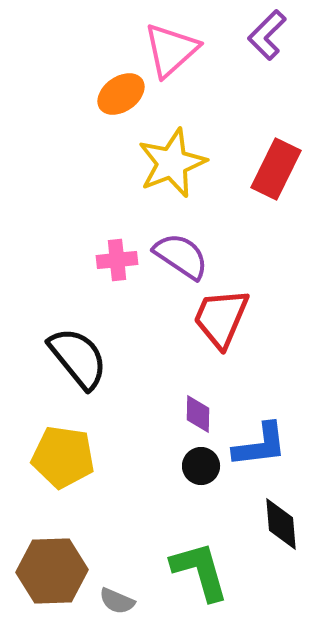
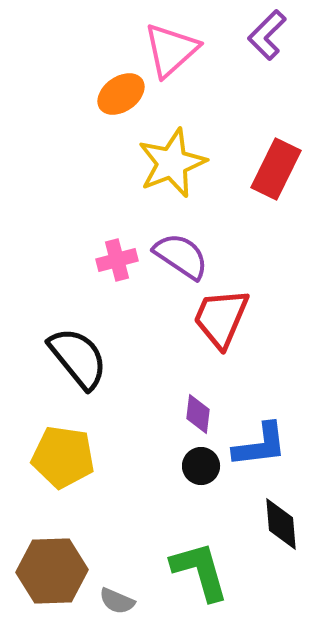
pink cross: rotated 9 degrees counterclockwise
purple diamond: rotated 6 degrees clockwise
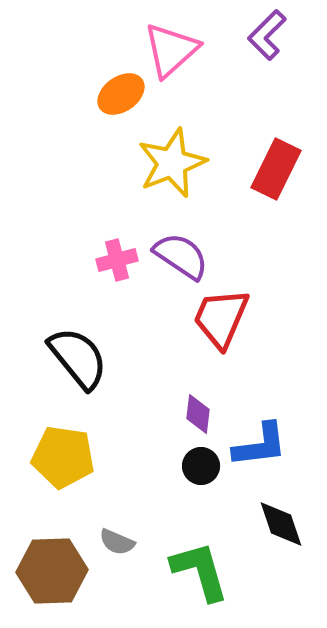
black diamond: rotated 14 degrees counterclockwise
gray semicircle: moved 59 px up
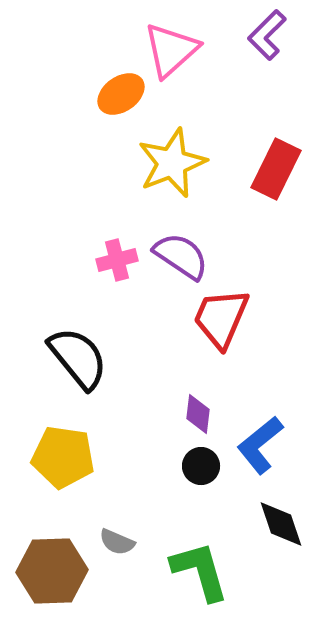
blue L-shape: rotated 148 degrees clockwise
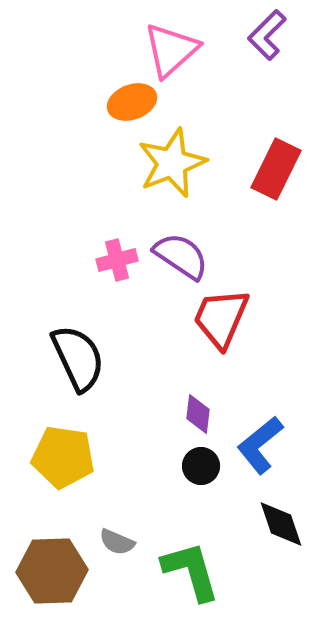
orange ellipse: moved 11 px right, 8 px down; rotated 15 degrees clockwise
black semicircle: rotated 14 degrees clockwise
green L-shape: moved 9 px left
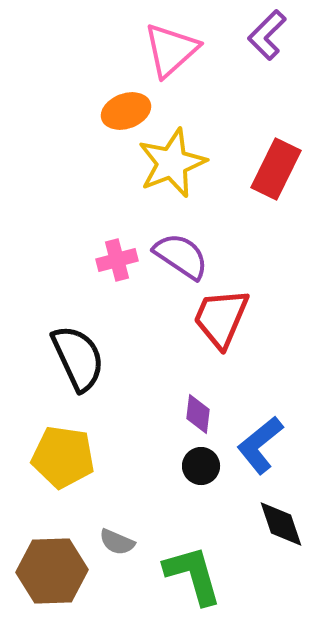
orange ellipse: moved 6 px left, 9 px down
green L-shape: moved 2 px right, 4 px down
